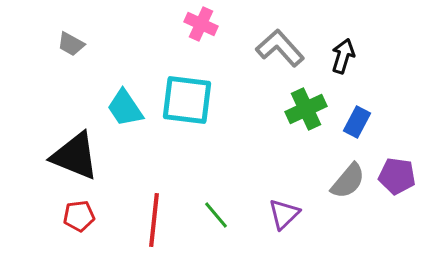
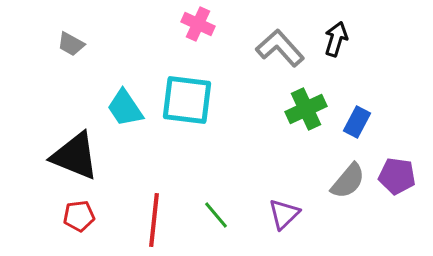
pink cross: moved 3 px left
black arrow: moved 7 px left, 17 px up
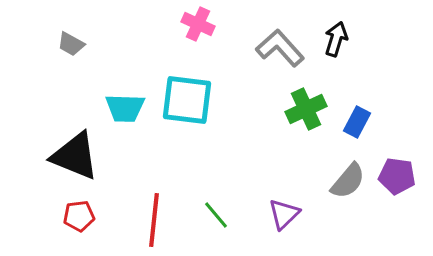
cyan trapezoid: rotated 54 degrees counterclockwise
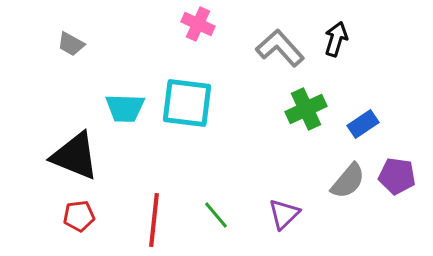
cyan square: moved 3 px down
blue rectangle: moved 6 px right, 2 px down; rotated 28 degrees clockwise
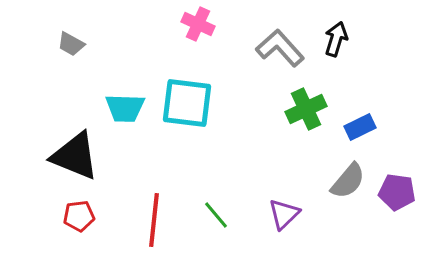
blue rectangle: moved 3 px left, 3 px down; rotated 8 degrees clockwise
purple pentagon: moved 16 px down
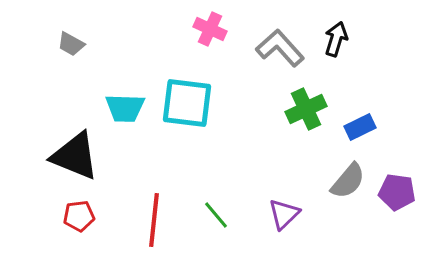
pink cross: moved 12 px right, 5 px down
